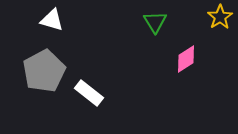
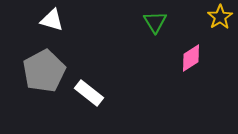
pink diamond: moved 5 px right, 1 px up
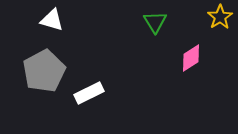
white rectangle: rotated 64 degrees counterclockwise
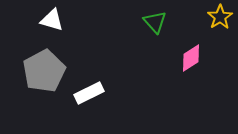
green triangle: rotated 10 degrees counterclockwise
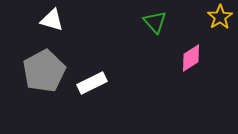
white rectangle: moved 3 px right, 10 px up
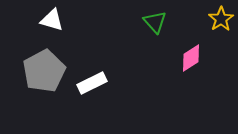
yellow star: moved 1 px right, 2 px down
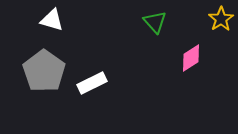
gray pentagon: rotated 9 degrees counterclockwise
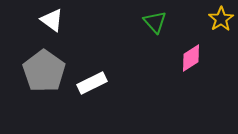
white triangle: rotated 20 degrees clockwise
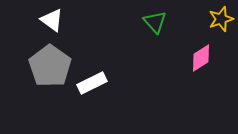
yellow star: rotated 15 degrees clockwise
pink diamond: moved 10 px right
gray pentagon: moved 6 px right, 5 px up
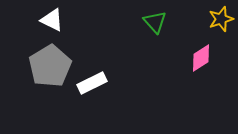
white triangle: rotated 10 degrees counterclockwise
gray pentagon: rotated 6 degrees clockwise
